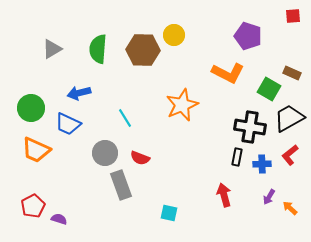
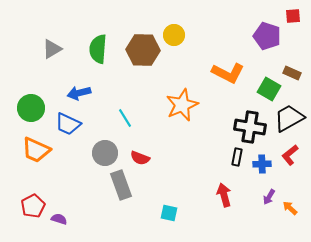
purple pentagon: moved 19 px right
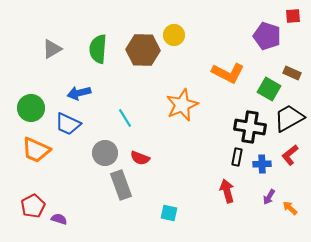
red arrow: moved 3 px right, 4 px up
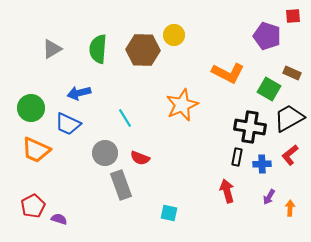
orange arrow: rotated 49 degrees clockwise
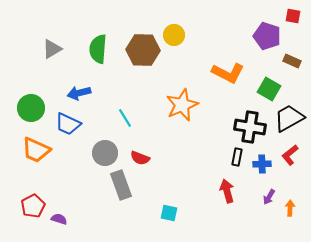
red square: rotated 14 degrees clockwise
brown rectangle: moved 12 px up
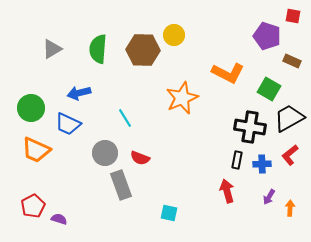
orange star: moved 7 px up
black rectangle: moved 3 px down
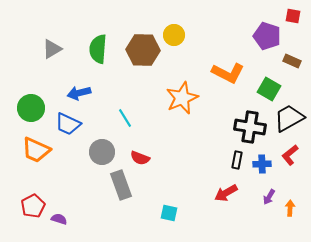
gray circle: moved 3 px left, 1 px up
red arrow: moved 1 px left, 2 px down; rotated 105 degrees counterclockwise
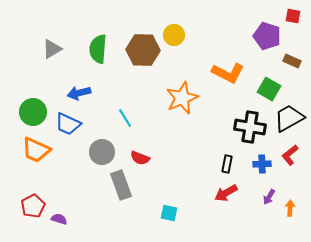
green circle: moved 2 px right, 4 px down
black rectangle: moved 10 px left, 4 px down
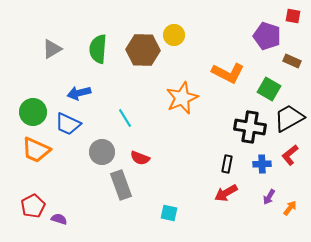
orange arrow: rotated 35 degrees clockwise
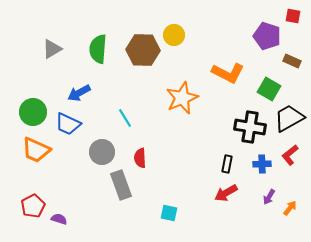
blue arrow: rotated 15 degrees counterclockwise
red semicircle: rotated 66 degrees clockwise
